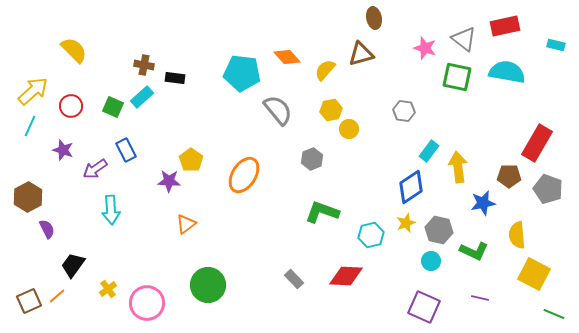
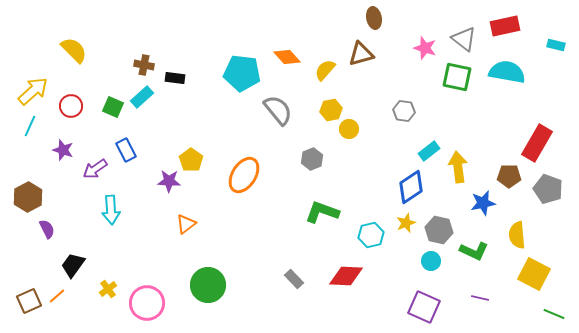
cyan rectangle at (429, 151): rotated 15 degrees clockwise
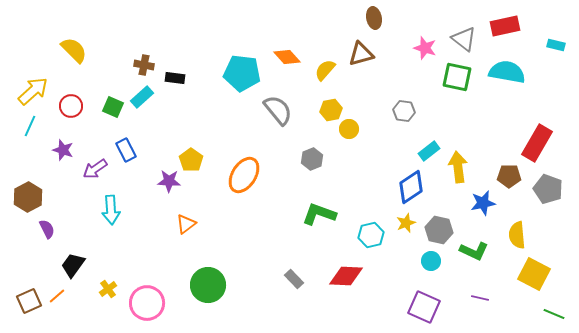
green L-shape at (322, 212): moved 3 px left, 2 px down
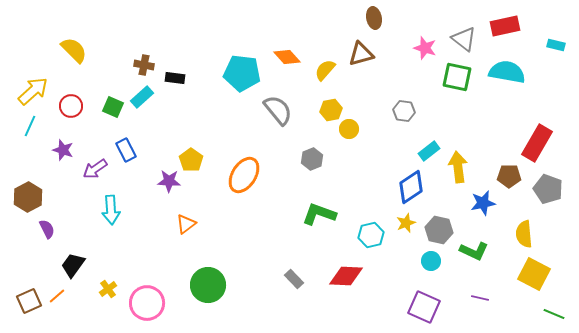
yellow semicircle at (517, 235): moved 7 px right, 1 px up
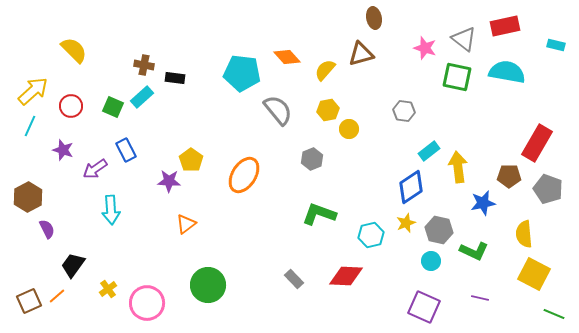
yellow hexagon at (331, 110): moved 3 px left
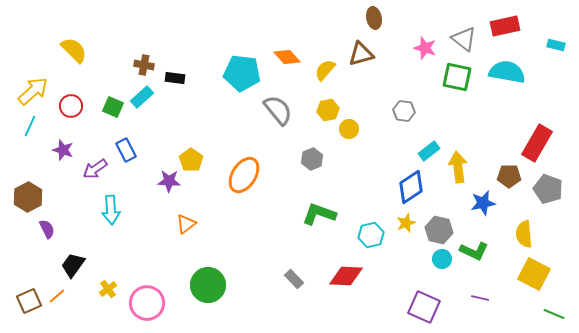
cyan circle at (431, 261): moved 11 px right, 2 px up
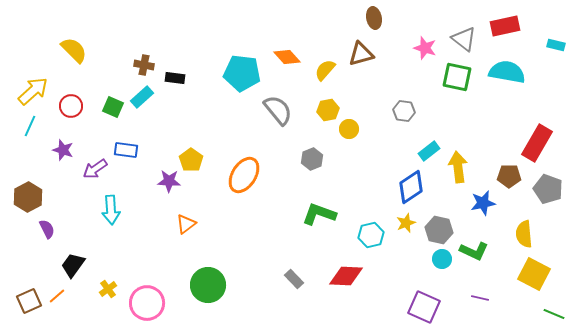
blue rectangle at (126, 150): rotated 55 degrees counterclockwise
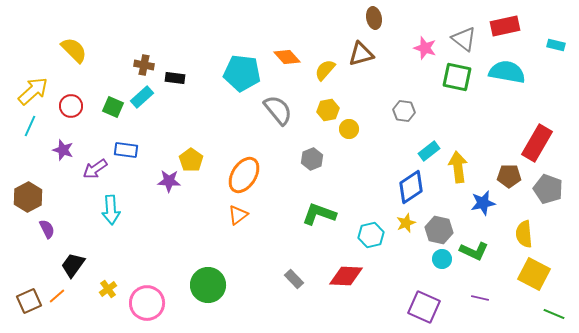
orange triangle at (186, 224): moved 52 px right, 9 px up
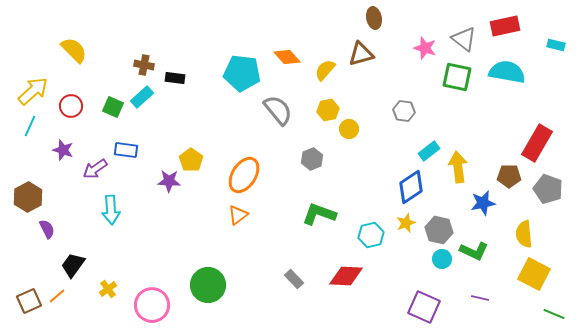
pink circle at (147, 303): moved 5 px right, 2 px down
